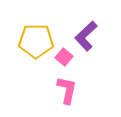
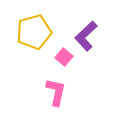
yellow pentagon: moved 2 px left, 9 px up; rotated 16 degrees counterclockwise
pink L-shape: moved 11 px left, 2 px down
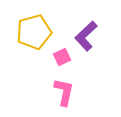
pink square: moved 2 px left; rotated 24 degrees clockwise
pink L-shape: moved 8 px right
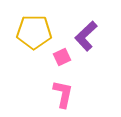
yellow pentagon: rotated 16 degrees clockwise
pink L-shape: moved 1 px left, 2 px down
